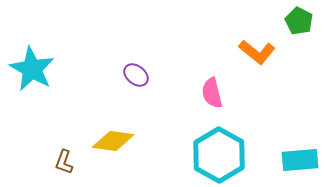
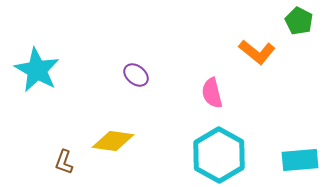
cyan star: moved 5 px right, 1 px down
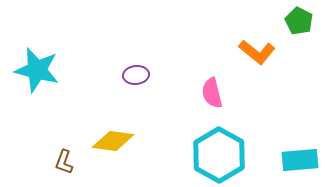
cyan star: rotated 15 degrees counterclockwise
purple ellipse: rotated 45 degrees counterclockwise
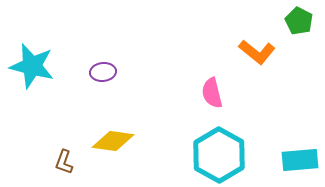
cyan star: moved 5 px left, 4 px up
purple ellipse: moved 33 px left, 3 px up
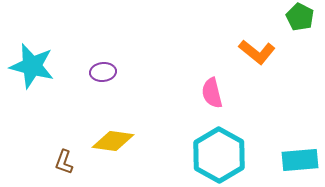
green pentagon: moved 1 px right, 4 px up
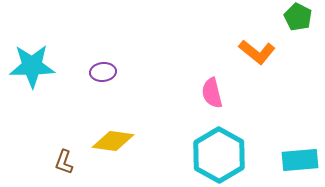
green pentagon: moved 2 px left
cyan star: rotated 15 degrees counterclockwise
